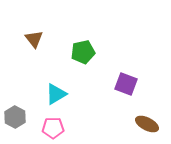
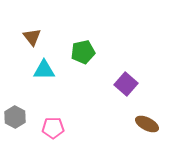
brown triangle: moved 2 px left, 2 px up
purple square: rotated 20 degrees clockwise
cyan triangle: moved 12 px left, 24 px up; rotated 30 degrees clockwise
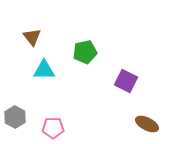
green pentagon: moved 2 px right
purple square: moved 3 px up; rotated 15 degrees counterclockwise
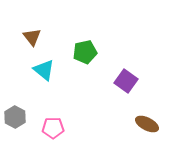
cyan triangle: rotated 40 degrees clockwise
purple square: rotated 10 degrees clockwise
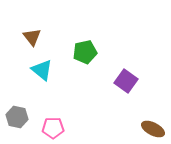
cyan triangle: moved 2 px left
gray hexagon: moved 2 px right; rotated 15 degrees counterclockwise
brown ellipse: moved 6 px right, 5 px down
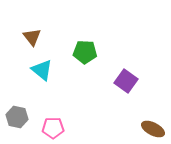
green pentagon: rotated 15 degrees clockwise
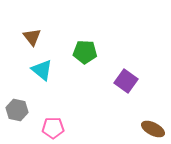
gray hexagon: moved 7 px up
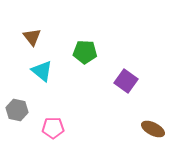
cyan triangle: moved 1 px down
